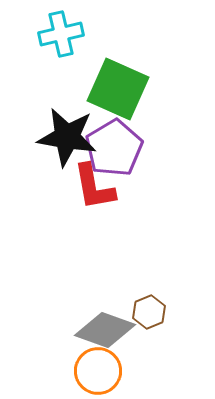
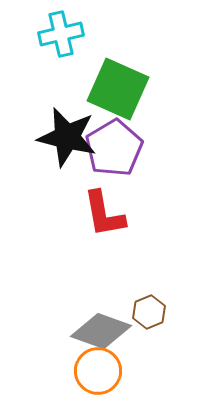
black star: rotated 4 degrees clockwise
red L-shape: moved 10 px right, 27 px down
gray diamond: moved 4 px left, 1 px down
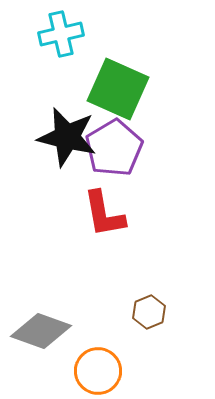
gray diamond: moved 60 px left
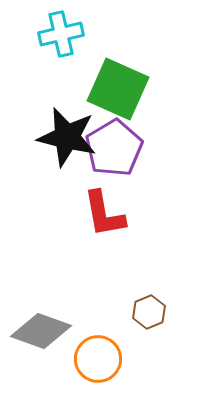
orange circle: moved 12 px up
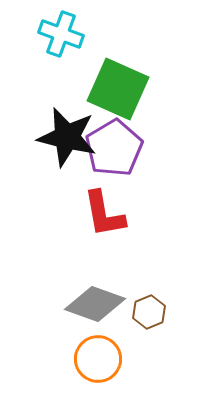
cyan cross: rotated 33 degrees clockwise
gray diamond: moved 54 px right, 27 px up
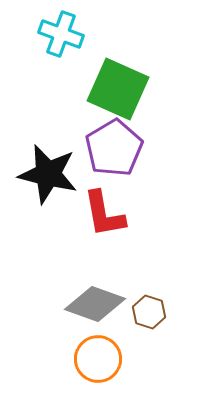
black star: moved 19 px left, 37 px down
brown hexagon: rotated 20 degrees counterclockwise
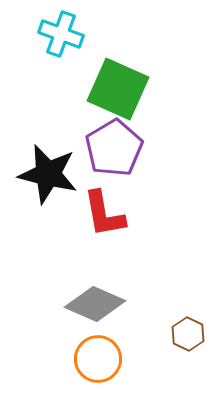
gray diamond: rotated 4 degrees clockwise
brown hexagon: moved 39 px right, 22 px down; rotated 8 degrees clockwise
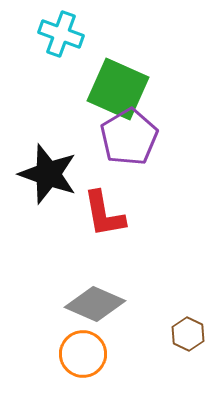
purple pentagon: moved 15 px right, 11 px up
black star: rotated 6 degrees clockwise
orange circle: moved 15 px left, 5 px up
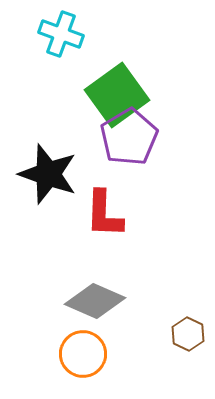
green square: moved 1 px left, 6 px down; rotated 30 degrees clockwise
red L-shape: rotated 12 degrees clockwise
gray diamond: moved 3 px up
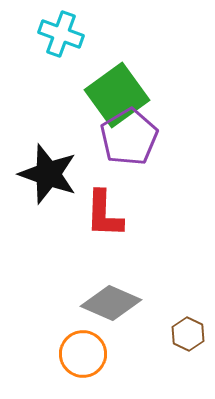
gray diamond: moved 16 px right, 2 px down
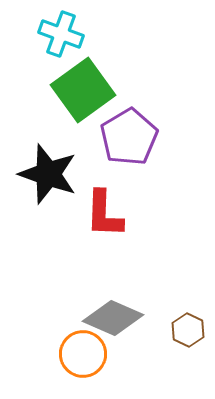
green square: moved 34 px left, 5 px up
gray diamond: moved 2 px right, 15 px down
brown hexagon: moved 4 px up
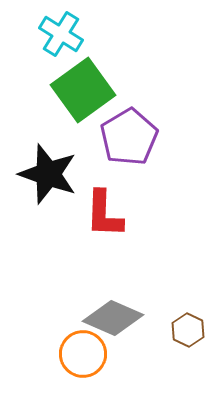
cyan cross: rotated 12 degrees clockwise
